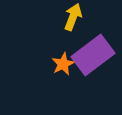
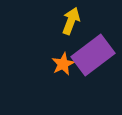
yellow arrow: moved 2 px left, 4 px down
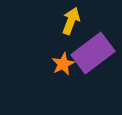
purple rectangle: moved 2 px up
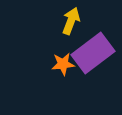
orange star: rotated 20 degrees clockwise
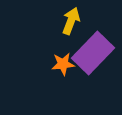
purple rectangle: rotated 9 degrees counterclockwise
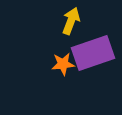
purple rectangle: rotated 27 degrees clockwise
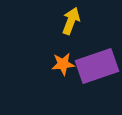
purple rectangle: moved 4 px right, 13 px down
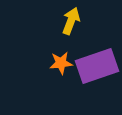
orange star: moved 2 px left, 1 px up
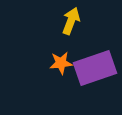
purple rectangle: moved 2 px left, 2 px down
